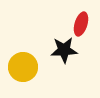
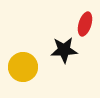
red ellipse: moved 4 px right
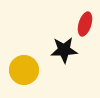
yellow circle: moved 1 px right, 3 px down
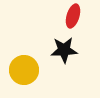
red ellipse: moved 12 px left, 8 px up
